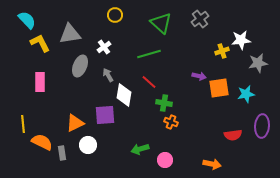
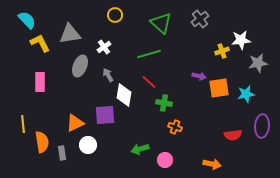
orange cross: moved 4 px right, 5 px down
orange semicircle: rotated 55 degrees clockwise
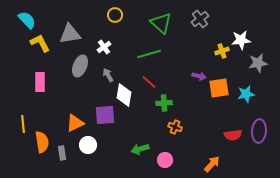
green cross: rotated 14 degrees counterclockwise
purple ellipse: moved 3 px left, 5 px down
orange arrow: rotated 60 degrees counterclockwise
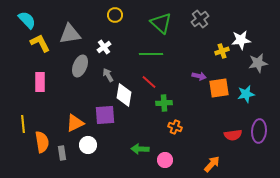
green line: moved 2 px right; rotated 15 degrees clockwise
green arrow: rotated 18 degrees clockwise
